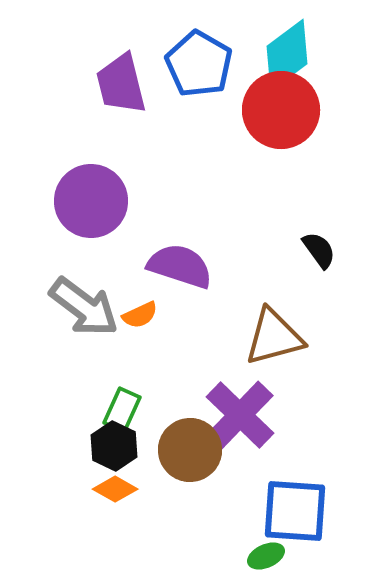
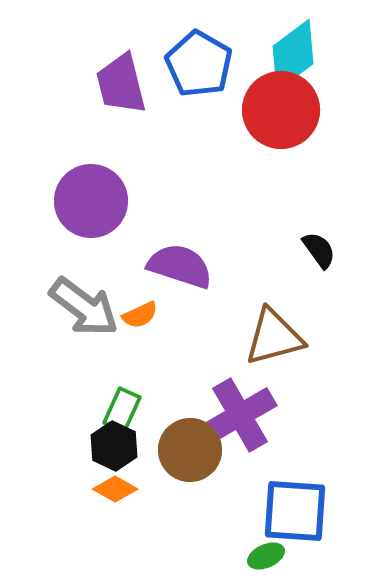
cyan diamond: moved 6 px right
purple cross: rotated 16 degrees clockwise
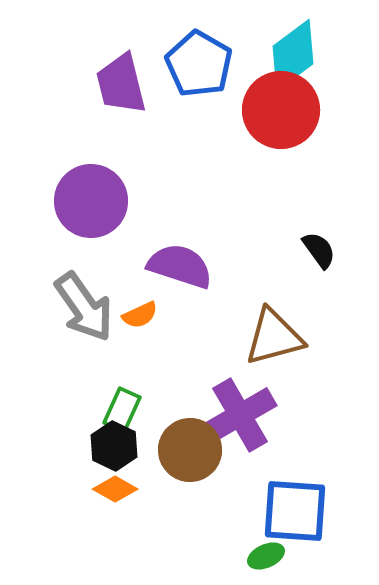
gray arrow: rotated 18 degrees clockwise
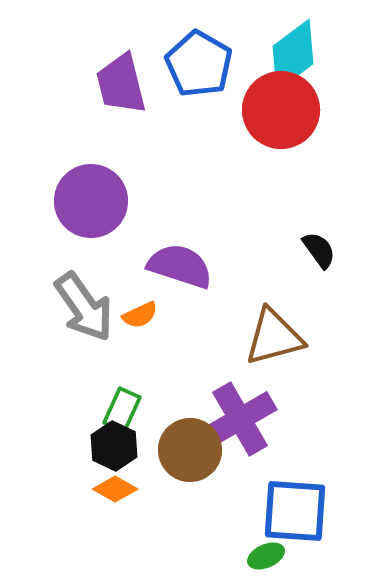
purple cross: moved 4 px down
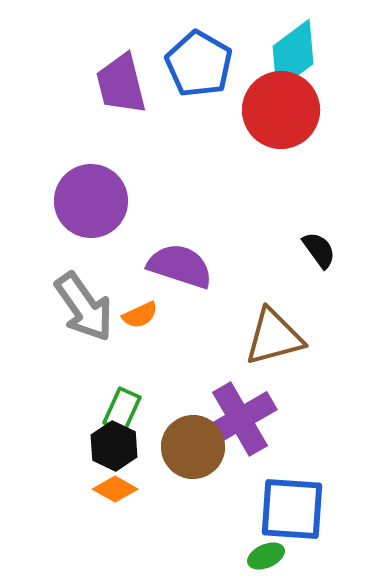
brown circle: moved 3 px right, 3 px up
blue square: moved 3 px left, 2 px up
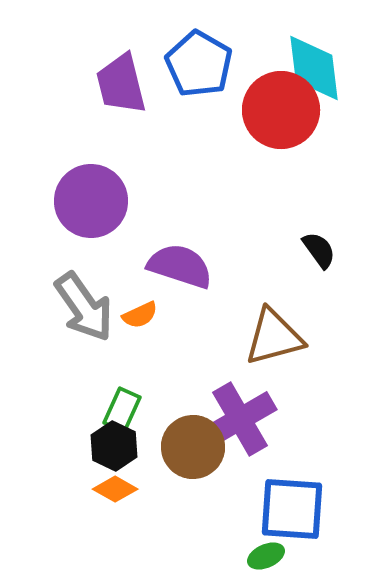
cyan diamond: moved 21 px right, 13 px down; rotated 60 degrees counterclockwise
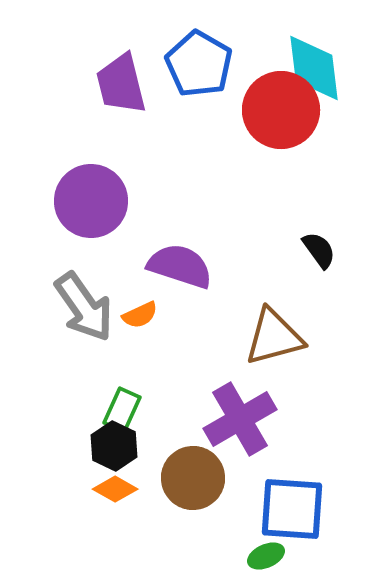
brown circle: moved 31 px down
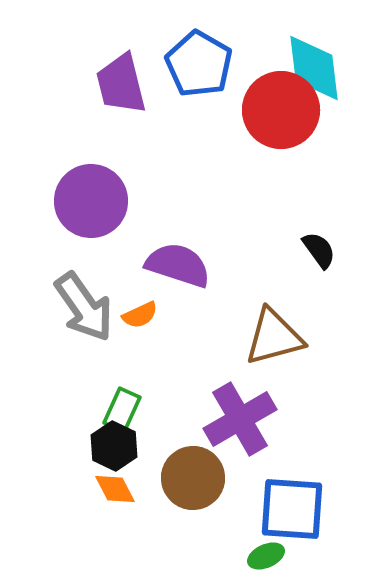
purple semicircle: moved 2 px left, 1 px up
orange diamond: rotated 33 degrees clockwise
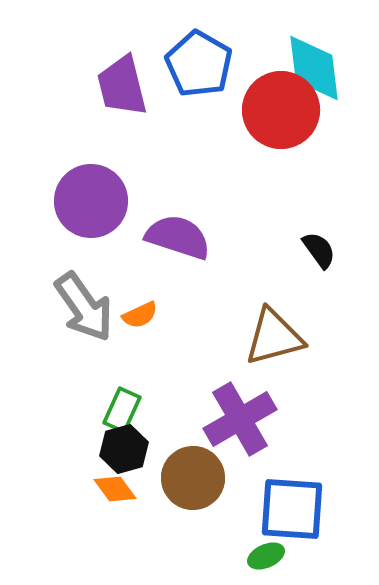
purple trapezoid: moved 1 px right, 2 px down
purple semicircle: moved 28 px up
black hexagon: moved 10 px right, 3 px down; rotated 18 degrees clockwise
orange diamond: rotated 9 degrees counterclockwise
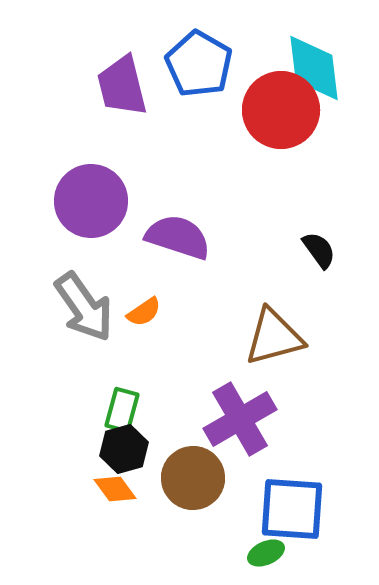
orange semicircle: moved 4 px right, 3 px up; rotated 9 degrees counterclockwise
green rectangle: rotated 9 degrees counterclockwise
green ellipse: moved 3 px up
